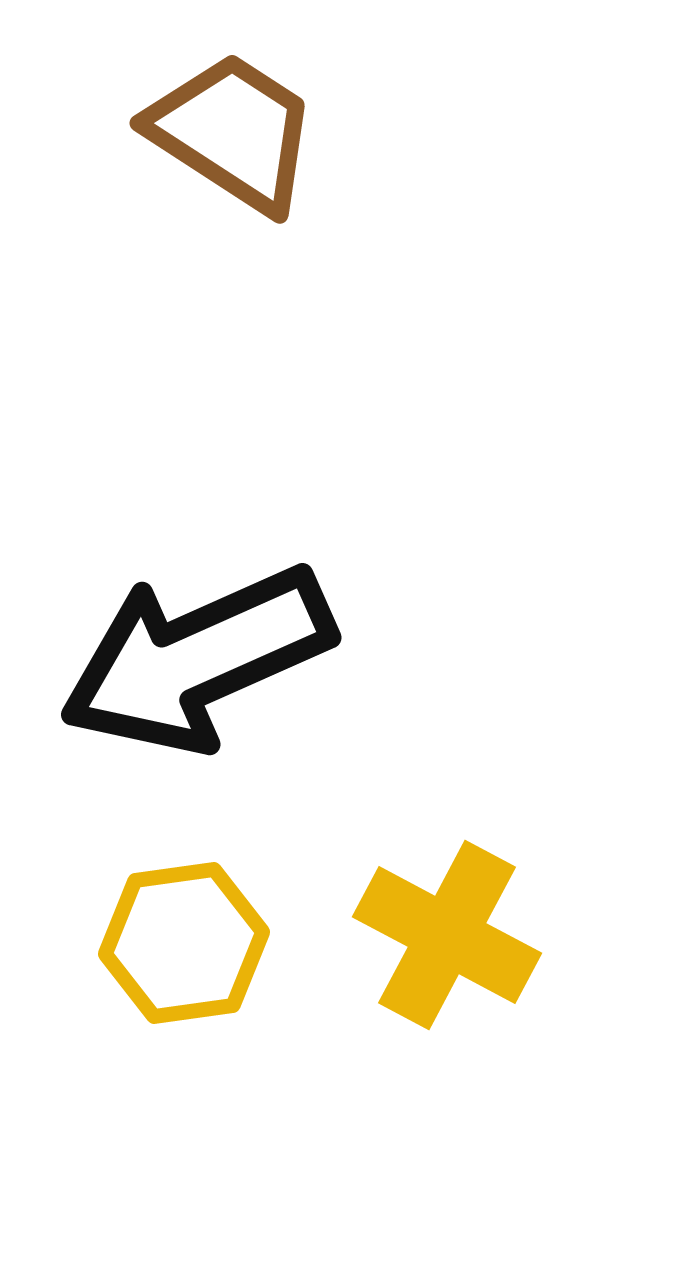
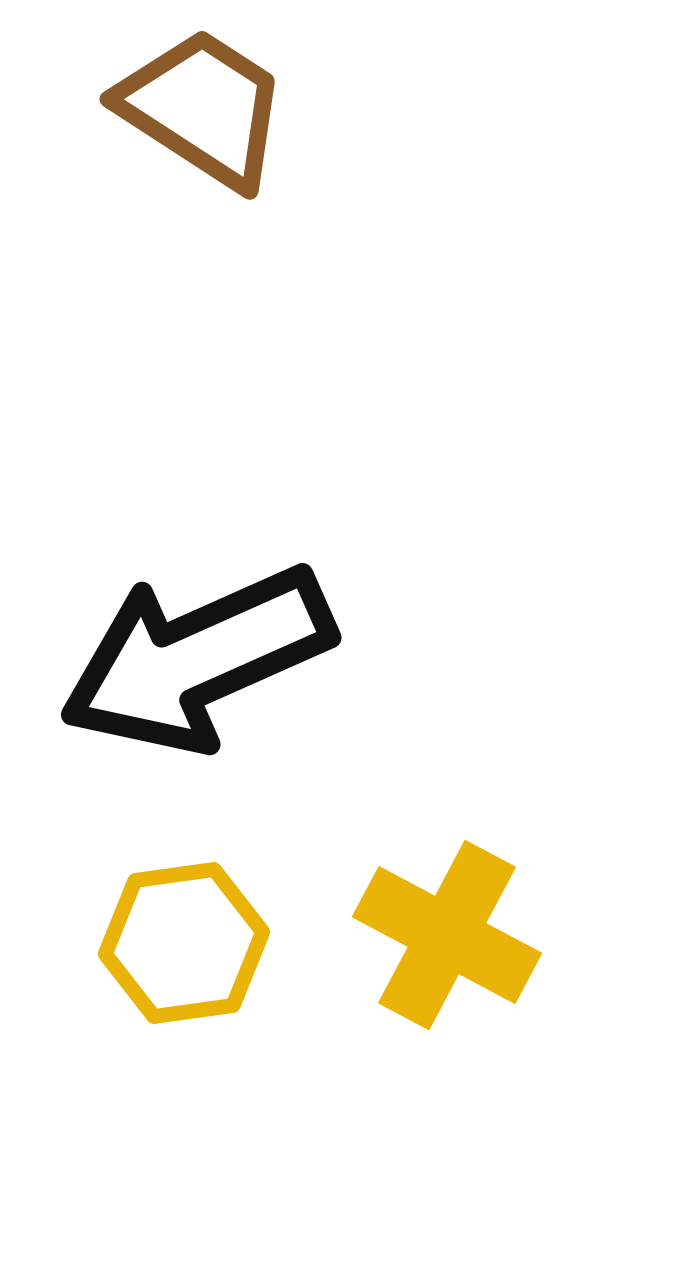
brown trapezoid: moved 30 px left, 24 px up
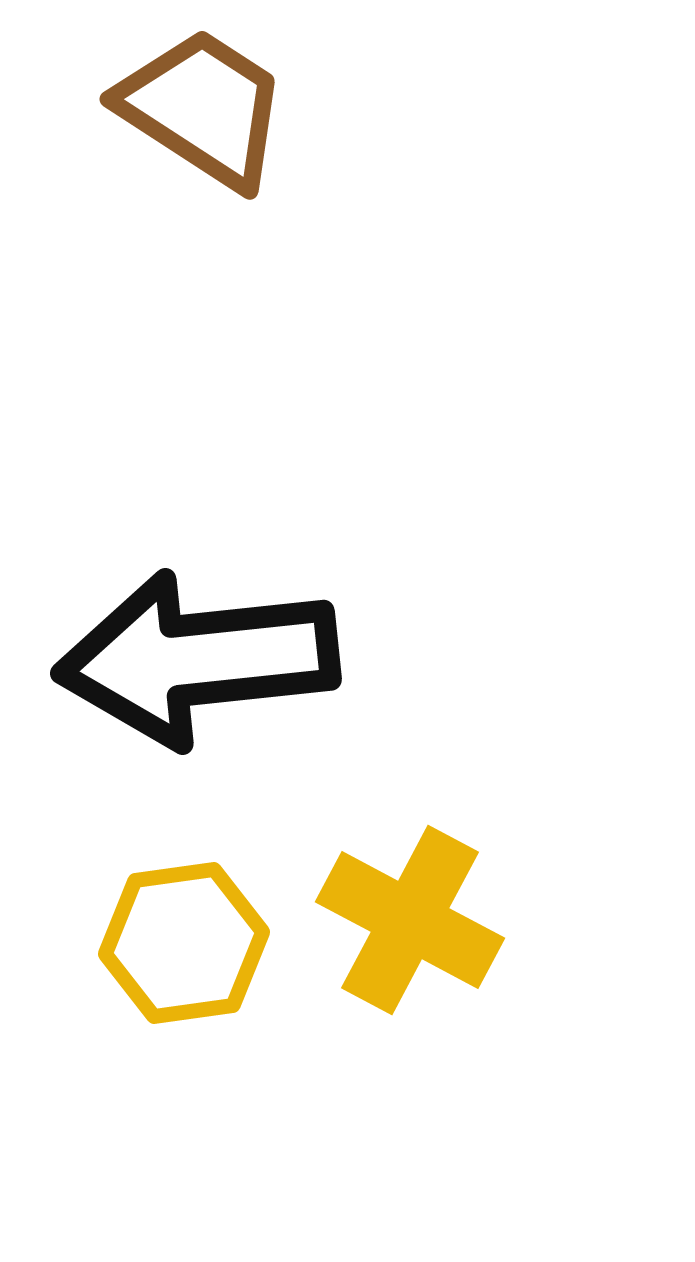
black arrow: rotated 18 degrees clockwise
yellow cross: moved 37 px left, 15 px up
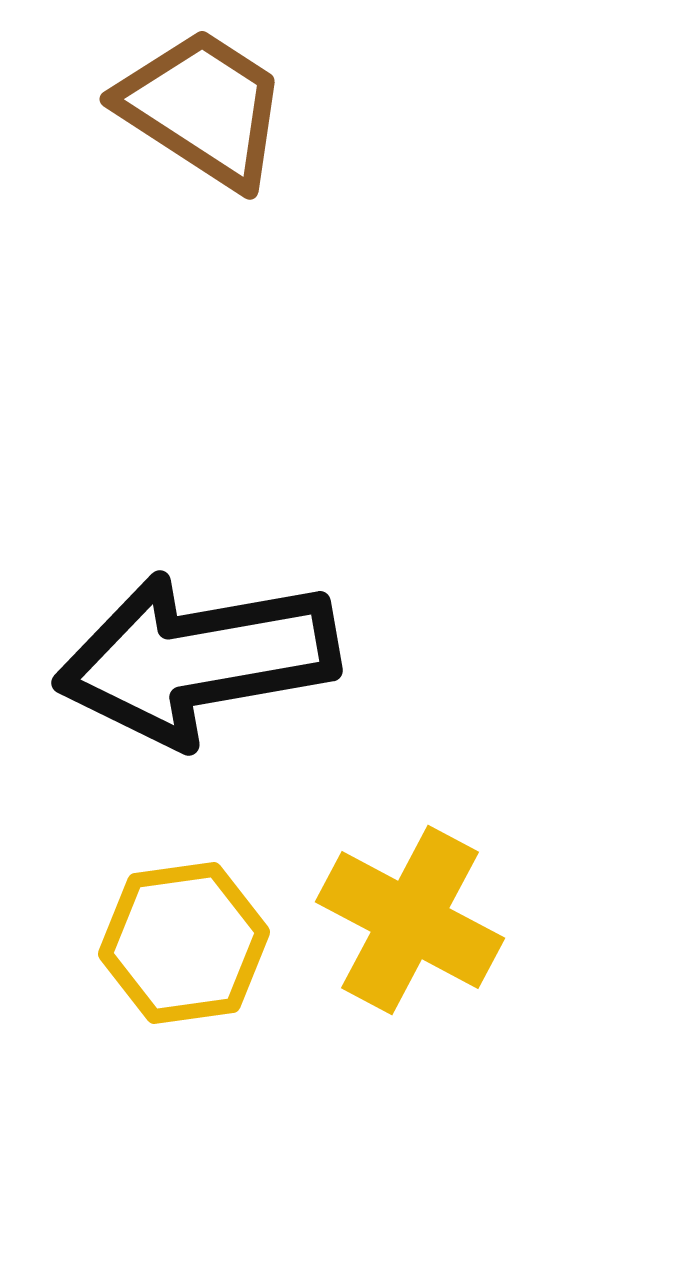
black arrow: rotated 4 degrees counterclockwise
